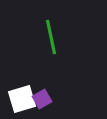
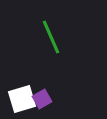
green line: rotated 12 degrees counterclockwise
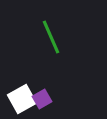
white square: rotated 12 degrees counterclockwise
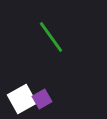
green line: rotated 12 degrees counterclockwise
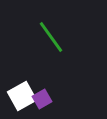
white square: moved 3 px up
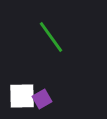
white square: rotated 28 degrees clockwise
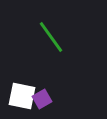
white square: rotated 12 degrees clockwise
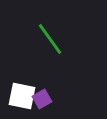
green line: moved 1 px left, 2 px down
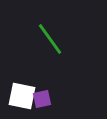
purple square: rotated 18 degrees clockwise
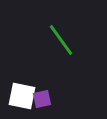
green line: moved 11 px right, 1 px down
